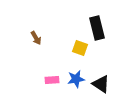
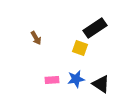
black rectangle: moved 2 px left; rotated 70 degrees clockwise
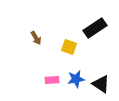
yellow square: moved 11 px left, 1 px up
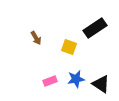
pink rectangle: moved 2 px left, 1 px down; rotated 16 degrees counterclockwise
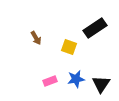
black triangle: rotated 30 degrees clockwise
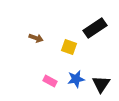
brown arrow: rotated 40 degrees counterclockwise
pink rectangle: rotated 48 degrees clockwise
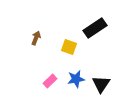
brown arrow: rotated 88 degrees counterclockwise
pink rectangle: rotated 72 degrees counterclockwise
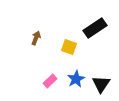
blue star: rotated 18 degrees counterclockwise
